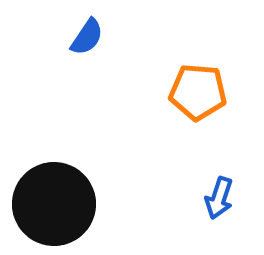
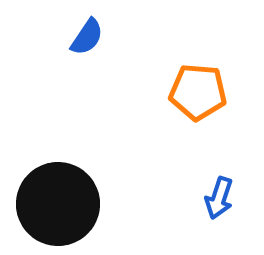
black circle: moved 4 px right
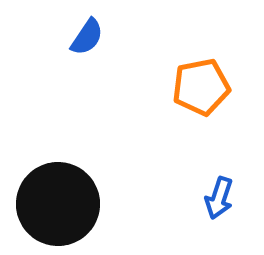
orange pentagon: moved 3 px right, 5 px up; rotated 16 degrees counterclockwise
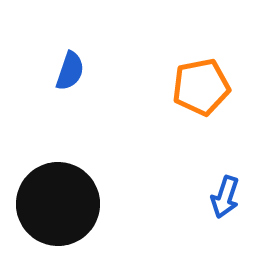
blue semicircle: moved 17 px left, 34 px down; rotated 15 degrees counterclockwise
blue arrow: moved 6 px right, 1 px up
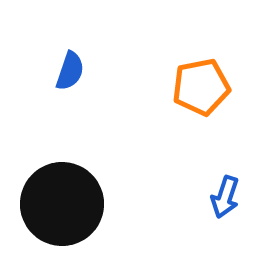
black circle: moved 4 px right
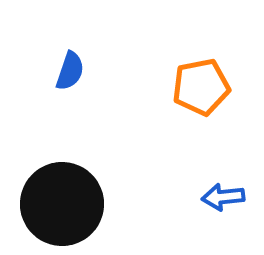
blue arrow: moved 2 px left; rotated 66 degrees clockwise
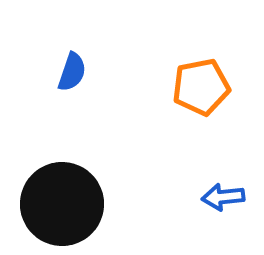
blue semicircle: moved 2 px right, 1 px down
